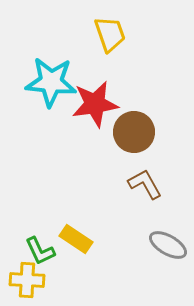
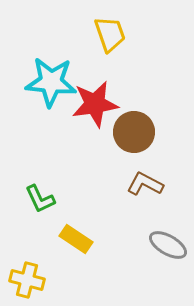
brown L-shape: rotated 33 degrees counterclockwise
green L-shape: moved 52 px up
yellow cross: rotated 12 degrees clockwise
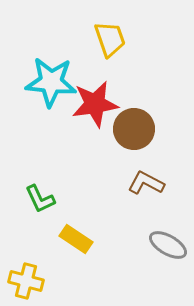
yellow trapezoid: moved 5 px down
brown circle: moved 3 px up
brown L-shape: moved 1 px right, 1 px up
yellow cross: moved 1 px left, 1 px down
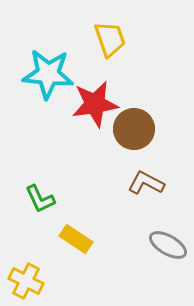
cyan star: moved 3 px left, 8 px up
yellow cross: rotated 12 degrees clockwise
